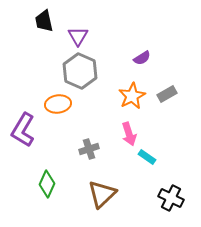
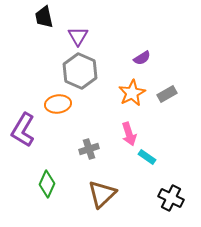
black trapezoid: moved 4 px up
orange star: moved 3 px up
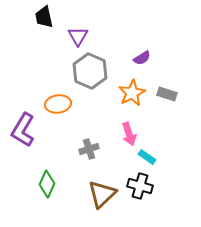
gray hexagon: moved 10 px right
gray rectangle: rotated 48 degrees clockwise
black cross: moved 31 px left, 12 px up; rotated 10 degrees counterclockwise
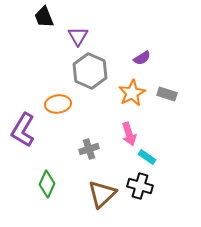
black trapezoid: rotated 10 degrees counterclockwise
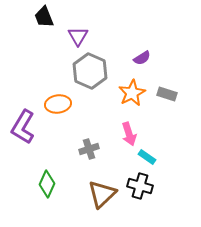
purple L-shape: moved 3 px up
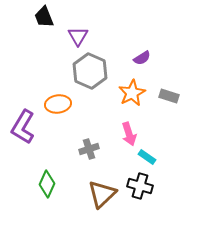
gray rectangle: moved 2 px right, 2 px down
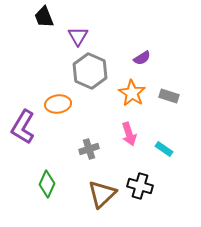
orange star: rotated 12 degrees counterclockwise
cyan rectangle: moved 17 px right, 8 px up
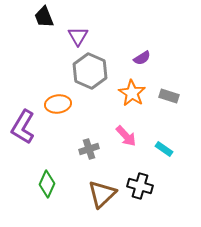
pink arrow: moved 3 px left, 2 px down; rotated 25 degrees counterclockwise
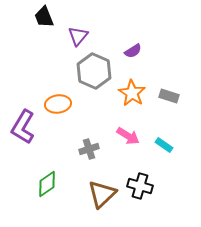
purple triangle: rotated 10 degrees clockwise
purple semicircle: moved 9 px left, 7 px up
gray hexagon: moved 4 px right
pink arrow: moved 2 px right; rotated 15 degrees counterclockwise
cyan rectangle: moved 4 px up
green diamond: rotated 32 degrees clockwise
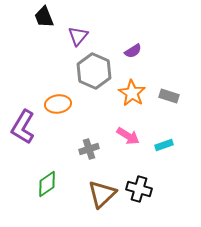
cyan rectangle: rotated 54 degrees counterclockwise
black cross: moved 1 px left, 3 px down
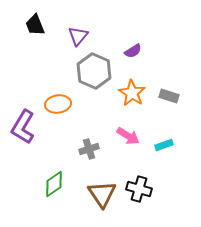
black trapezoid: moved 9 px left, 8 px down
green diamond: moved 7 px right
brown triangle: rotated 20 degrees counterclockwise
